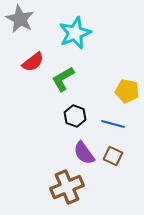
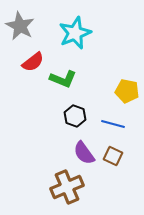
gray star: moved 7 px down
green L-shape: rotated 128 degrees counterclockwise
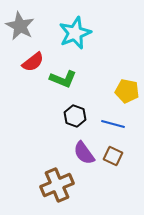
brown cross: moved 10 px left, 2 px up
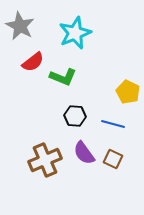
green L-shape: moved 2 px up
yellow pentagon: moved 1 px right, 1 px down; rotated 15 degrees clockwise
black hexagon: rotated 15 degrees counterclockwise
brown square: moved 3 px down
brown cross: moved 12 px left, 25 px up
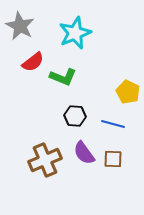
brown square: rotated 24 degrees counterclockwise
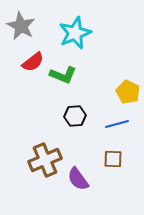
gray star: moved 1 px right
green L-shape: moved 2 px up
black hexagon: rotated 10 degrees counterclockwise
blue line: moved 4 px right; rotated 30 degrees counterclockwise
purple semicircle: moved 6 px left, 26 px down
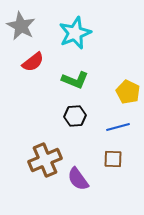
green L-shape: moved 12 px right, 5 px down
blue line: moved 1 px right, 3 px down
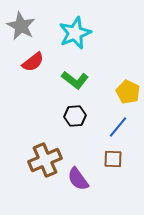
green L-shape: rotated 16 degrees clockwise
blue line: rotated 35 degrees counterclockwise
